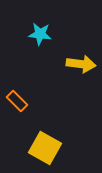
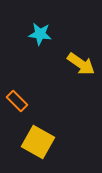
yellow arrow: rotated 28 degrees clockwise
yellow square: moved 7 px left, 6 px up
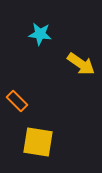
yellow square: rotated 20 degrees counterclockwise
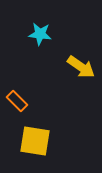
yellow arrow: moved 3 px down
yellow square: moved 3 px left, 1 px up
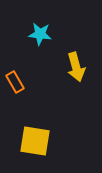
yellow arrow: moved 5 px left; rotated 40 degrees clockwise
orange rectangle: moved 2 px left, 19 px up; rotated 15 degrees clockwise
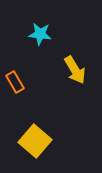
yellow arrow: moved 1 px left, 3 px down; rotated 16 degrees counterclockwise
yellow square: rotated 32 degrees clockwise
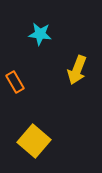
yellow arrow: moved 2 px right; rotated 52 degrees clockwise
yellow square: moved 1 px left
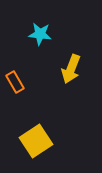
yellow arrow: moved 6 px left, 1 px up
yellow square: moved 2 px right; rotated 16 degrees clockwise
